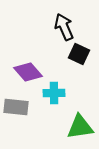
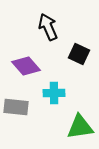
black arrow: moved 16 px left
purple diamond: moved 2 px left, 6 px up
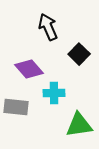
black square: rotated 20 degrees clockwise
purple diamond: moved 3 px right, 3 px down
green triangle: moved 1 px left, 2 px up
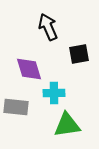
black square: rotated 35 degrees clockwise
purple diamond: rotated 24 degrees clockwise
green triangle: moved 12 px left
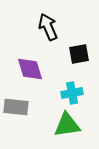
purple diamond: moved 1 px right
cyan cross: moved 18 px right; rotated 10 degrees counterclockwise
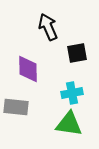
black square: moved 2 px left, 1 px up
purple diamond: moved 2 px left; rotated 16 degrees clockwise
green triangle: moved 2 px right, 1 px up; rotated 16 degrees clockwise
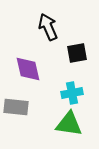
purple diamond: rotated 12 degrees counterclockwise
